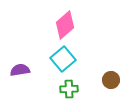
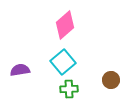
cyan square: moved 3 px down
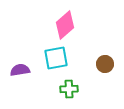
cyan square: moved 7 px left, 4 px up; rotated 30 degrees clockwise
brown circle: moved 6 px left, 16 px up
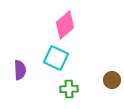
cyan square: rotated 35 degrees clockwise
brown circle: moved 7 px right, 16 px down
purple semicircle: rotated 96 degrees clockwise
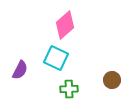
purple semicircle: rotated 30 degrees clockwise
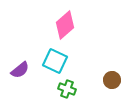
cyan square: moved 1 px left, 3 px down
purple semicircle: rotated 24 degrees clockwise
green cross: moved 2 px left; rotated 24 degrees clockwise
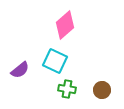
brown circle: moved 10 px left, 10 px down
green cross: rotated 12 degrees counterclockwise
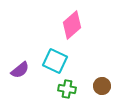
pink diamond: moved 7 px right
brown circle: moved 4 px up
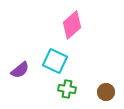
brown circle: moved 4 px right, 6 px down
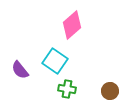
cyan square: rotated 10 degrees clockwise
purple semicircle: rotated 90 degrees clockwise
brown circle: moved 4 px right, 1 px up
